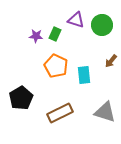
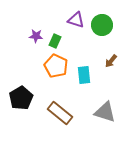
green rectangle: moved 7 px down
brown rectangle: rotated 65 degrees clockwise
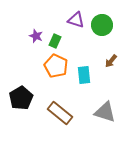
purple star: rotated 16 degrees clockwise
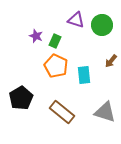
brown rectangle: moved 2 px right, 1 px up
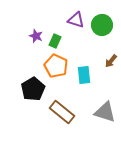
black pentagon: moved 12 px right, 9 px up
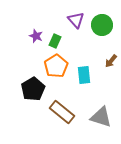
purple triangle: rotated 30 degrees clockwise
orange pentagon: rotated 15 degrees clockwise
gray triangle: moved 4 px left, 5 px down
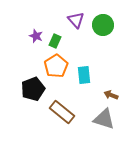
green circle: moved 1 px right
brown arrow: moved 34 px down; rotated 72 degrees clockwise
black pentagon: rotated 10 degrees clockwise
gray triangle: moved 3 px right, 2 px down
